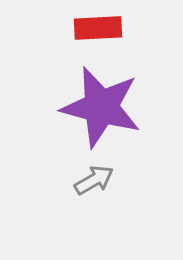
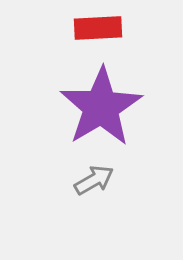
purple star: rotated 26 degrees clockwise
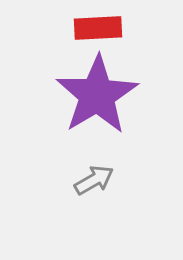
purple star: moved 4 px left, 12 px up
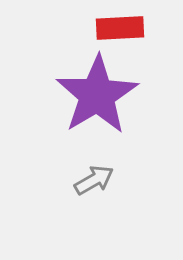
red rectangle: moved 22 px right
